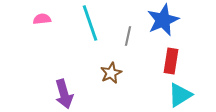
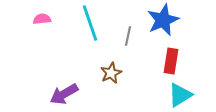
purple arrow: rotated 76 degrees clockwise
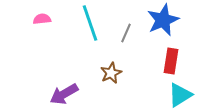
gray line: moved 2 px left, 3 px up; rotated 12 degrees clockwise
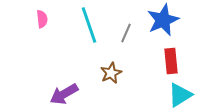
pink semicircle: rotated 90 degrees clockwise
cyan line: moved 1 px left, 2 px down
red rectangle: rotated 15 degrees counterclockwise
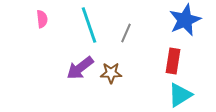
blue star: moved 22 px right
red rectangle: moved 2 px right; rotated 15 degrees clockwise
brown star: rotated 25 degrees clockwise
purple arrow: moved 16 px right, 26 px up; rotated 8 degrees counterclockwise
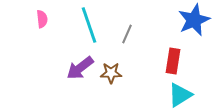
blue star: moved 9 px right
gray line: moved 1 px right, 1 px down
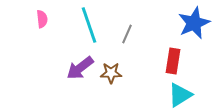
blue star: moved 3 px down
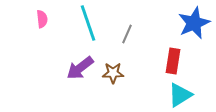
cyan line: moved 1 px left, 2 px up
brown star: moved 2 px right
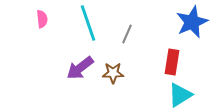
blue star: moved 2 px left, 1 px up
red rectangle: moved 1 px left, 1 px down
